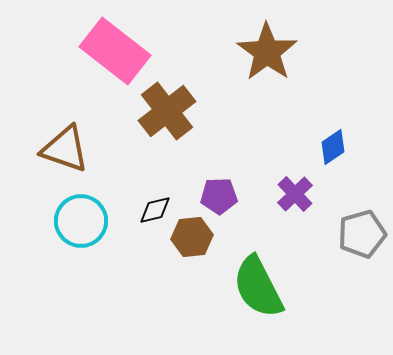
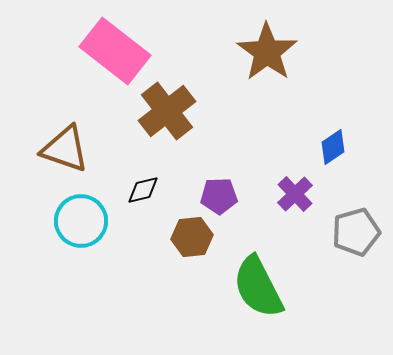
black diamond: moved 12 px left, 20 px up
gray pentagon: moved 6 px left, 2 px up
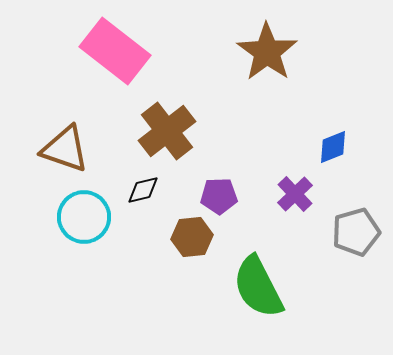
brown cross: moved 20 px down
blue diamond: rotated 12 degrees clockwise
cyan circle: moved 3 px right, 4 px up
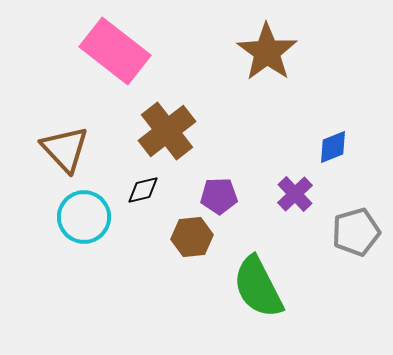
brown triangle: rotated 28 degrees clockwise
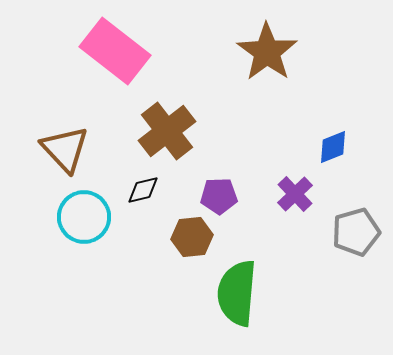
green semicircle: moved 21 px left, 6 px down; rotated 32 degrees clockwise
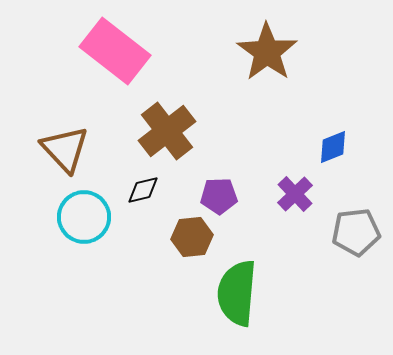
gray pentagon: rotated 9 degrees clockwise
